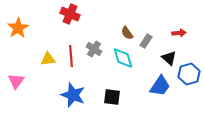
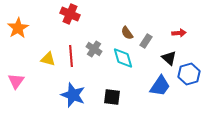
yellow triangle: rotated 21 degrees clockwise
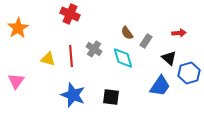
blue hexagon: moved 1 px up
black square: moved 1 px left
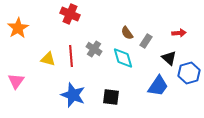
blue trapezoid: moved 2 px left
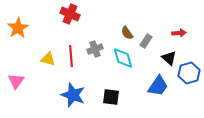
gray cross: moved 1 px right; rotated 35 degrees clockwise
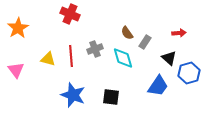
gray rectangle: moved 1 px left, 1 px down
pink triangle: moved 11 px up; rotated 12 degrees counterclockwise
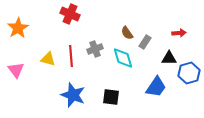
black triangle: rotated 42 degrees counterclockwise
blue trapezoid: moved 2 px left, 1 px down
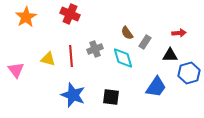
orange star: moved 8 px right, 11 px up
black triangle: moved 1 px right, 3 px up
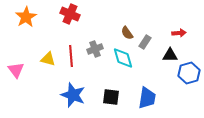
blue trapezoid: moved 9 px left, 11 px down; rotated 25 degrees counterclockwise
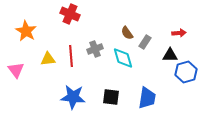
orange star: moved 14 px down; rotated 10 degrees counterclockwise
yellow triangle: rotated 21 degrees counterclockwise
blue hexagon: moved 3 px left, 1 px up
blue star: moved 2 px down; rotated 15 degrees counterclockwise
